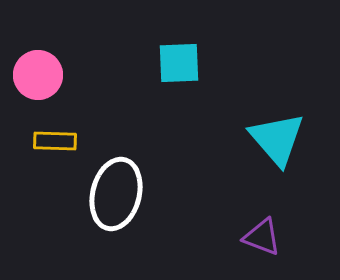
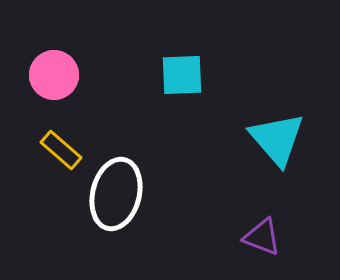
cyan square: moved 3 px right, 12 px down
pink circle: moved 16 px right
yellow rectangle: moved 6 px right, 9 px down; rotated 39 degrees clockwise
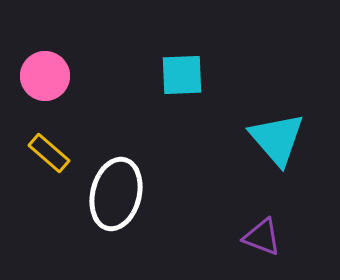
pink circle: moved 9 px left, 1 px down
yellow rectangle: moved 12 px left, 3 px down
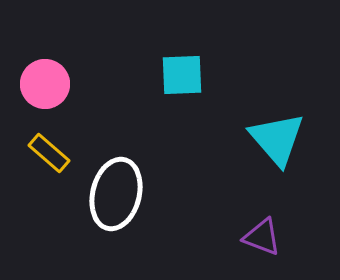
pink circle: moved 8 px down
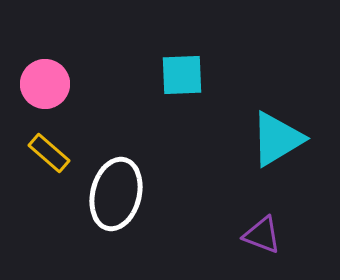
cyan triangle: rotated 40 degrees clockwise
purple triangle: moved 2 px up
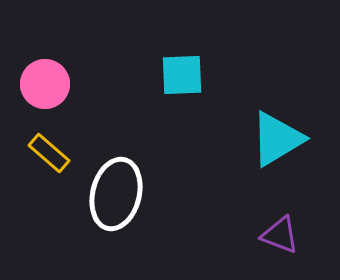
purple triangle: moved 18 px right
